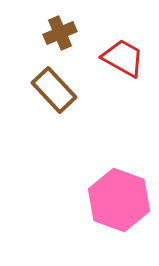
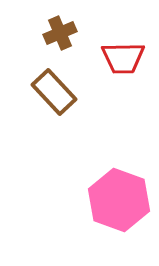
red trapezoid: rotated 150 degrees clockwise
brown rectangle: moved 2 px down
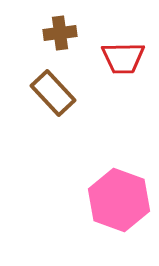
brown cross: rotated 16 degrees clockwise
brown rectangle: moved 1 px left, 1 px down
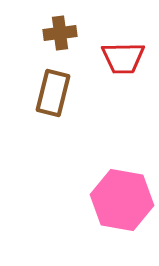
brown rectangle: rotated 57 degrees clockwise
pink hexagon: moved 3 px right; rotated 10 degrees counterclockwise
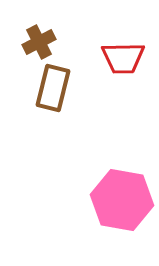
brown cross: moved 21 px left, 9 px down; rotated 20 degrees counterclockwise
brown rectangle: moved 5 px up
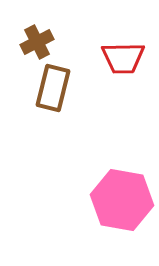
brown cross: moved 2 px left
